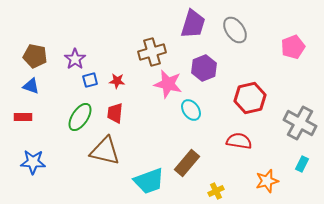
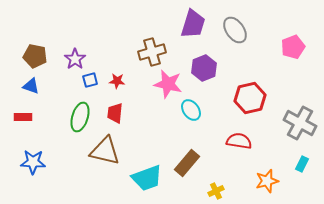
green ellipse: rotated 16 degrees counterclockwise
cyan trapezoid: moved 2 px left, 3 px up
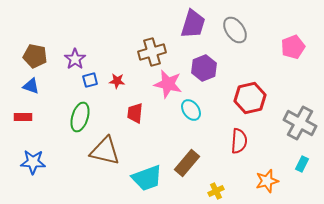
red trapezoid: moved 20 px right
red semicircle: rotated 85 degrees clockwise
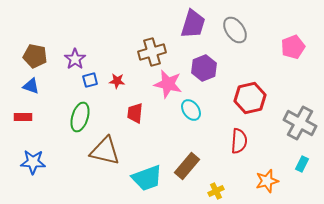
brown rectangle: moved 3 px down
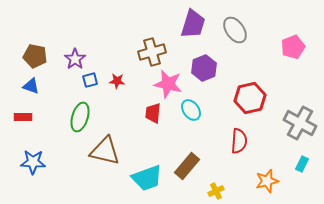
red trapezoid: moved 18 px right
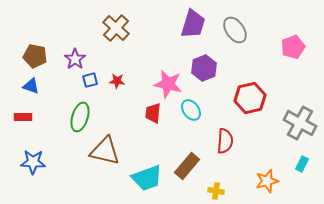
brown cross: moved 36 px left, 24 px up; rotated 32 degrees counterclockwise
red semicircle: moved 14 px left
yellow cross: rotated 35 degrees clockwise
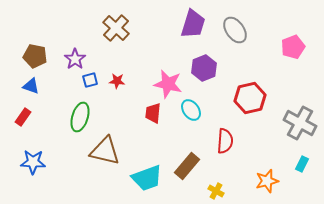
red rectangle: rotated 54 degrees counterclockwise
yellow cross: rotated 21 degrees clockwise
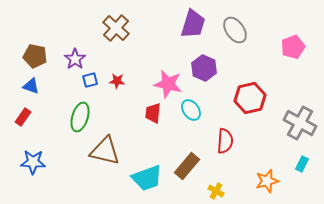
purple hexagon: rotated 15 degrees counterclockwise
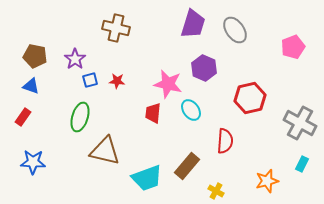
brown cross: rotated 28 degrees counterclockwise
